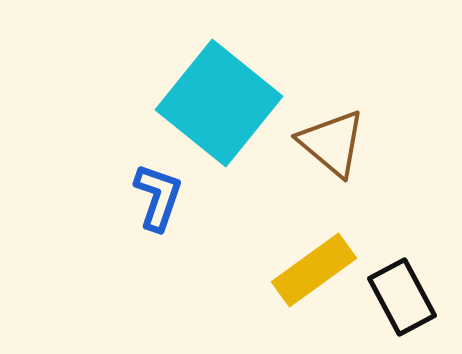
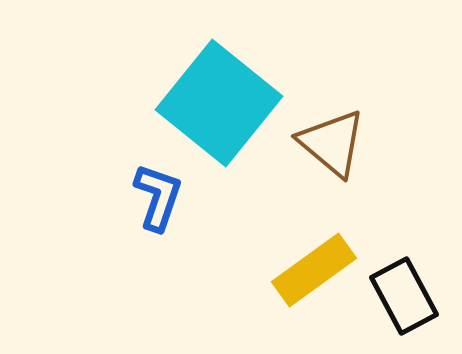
black rectangle: moved 2 px right, 1 px up
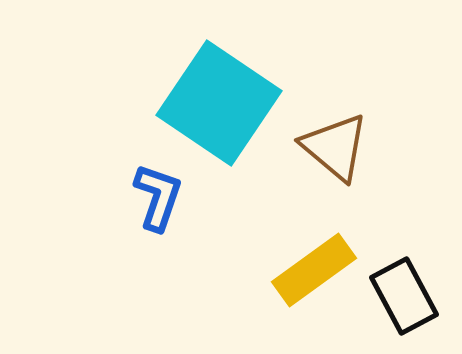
cyan square: rotated 5 degrees counterclockwise
brown triangle: moved 3 px right, 4 px down
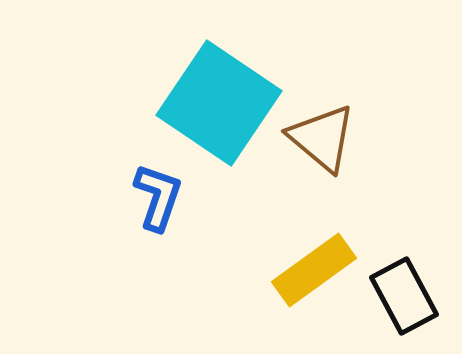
brown triangle: moved 13 px left, 9 px up
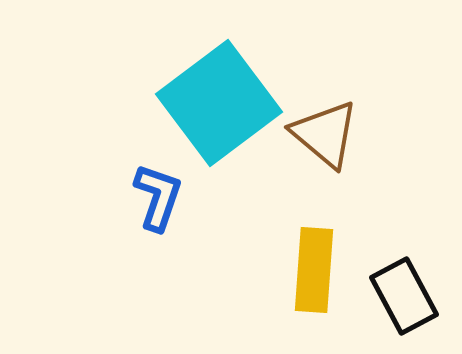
cyan square: rotated 19 degrees clockwise
brown triangle: moved 3 px right, 4 px up
yellow rectangle: rotated 50 degrees counterclockwise
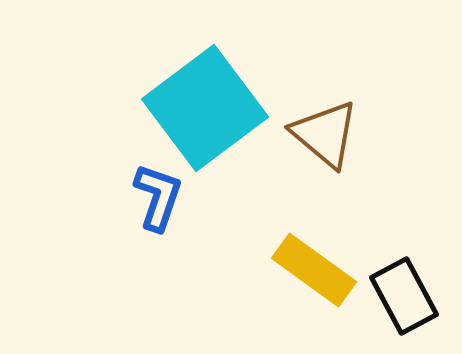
cyan square: moved 14 px left, 5 px down
yellow rectangle: rotated 58 degrees counterclockwise
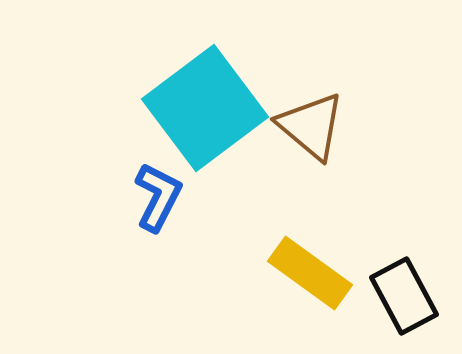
brown triangle: moved 14 px left, 8 px up
blue L-shape: rotated 8 degrees clockwise
yellow rectangle: moved 4 px left, 3 px down
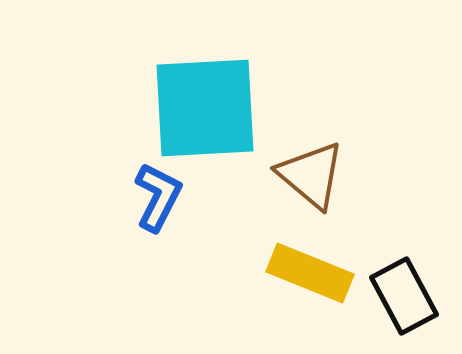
cyan square: rotated 34 degrees clockwise
brown triangle: moved 49 px down
yellow rectangle: rotated 14 degrees counterclockwise
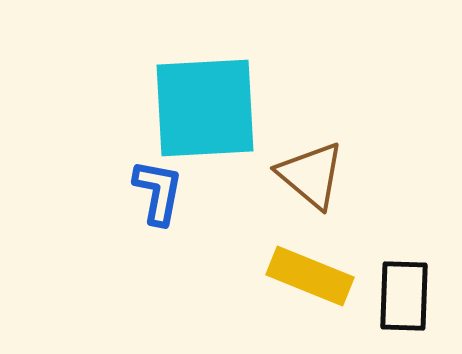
blue L-shape: moved 5 px up; rotated 16 degrees counterclockwise
yellow rectangle: moved 3 px down
black rectangle: rotated 30 degrees clockwise
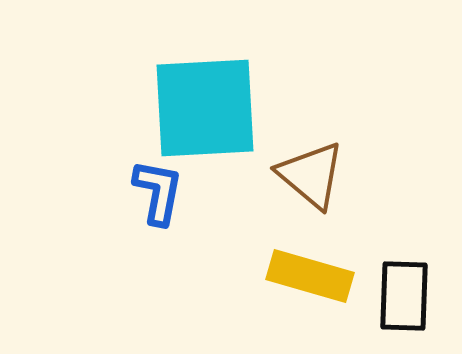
yellow rectangle: rotated 6 degrees counterclockwise
